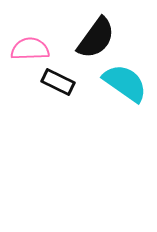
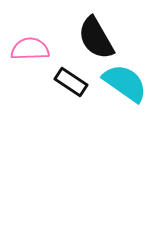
black semicircle: rotated 114 degrees clockwise
black rectangle: moved 13 px right; rotated 8 degrees clockwise
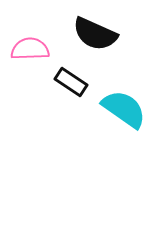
black semicircle: moved 1 px left, 4 px up; rotated 36 degrees counterclockwise
cyan semicircle: moved 1 px left, 26 px down
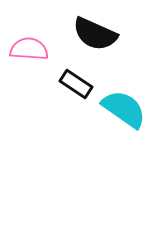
pink semicircle: moved 1 px left; rotated 6 degrees clockwise
black rectangle: moved 5 px right, 2 px down
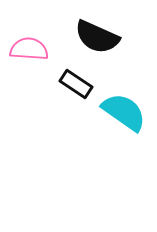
black semicircle: moved 2 px right, 3 px down
cyan semicircle: moved 3 px down
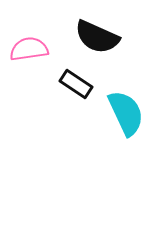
pink semicircle: rotated 12 degrees counterclockwise
cyan semicircle: moved 2 px right, 1 px down; rotated 30 degrees clockwise
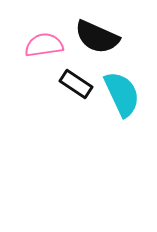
pink semicircle: moved 15 px right, 4 px up
cyan semicircle: moved 4 px left, 19 px up
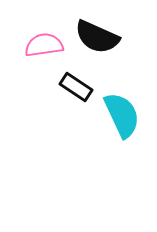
black rectangle: moved 3 px down
cyan semicircle: moved 21 px down
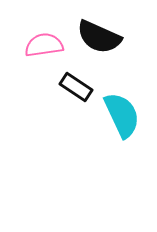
black semicircle: moved 2 px right
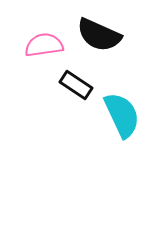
black semicircle: moved 2 px up
black rectangle: moved 2 px up
